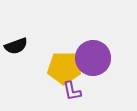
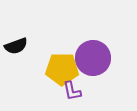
yellow pentagon: moved 2 px left, 1 px down
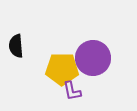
black semicircle: rotated 105 degrees clockwise
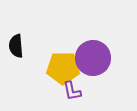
yellow pentagon: moved 1 px right, 1 px up
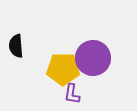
yellow pentagon: moved 1 px down
purple L-shape: moved 3 px down; rotated 20 degrees clockwise
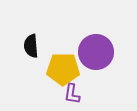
black semicircle: moved 15 px right
purple circle: moved 3 px right, 6 px up
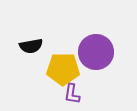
black semicircle: rotated 95 degrees counterclockwise
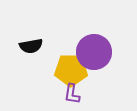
purple circle: moved 2 px left
yellow pentagon: moved 8 px right, 1 px down
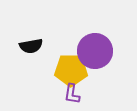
purple circle: moved 1 px right, 1 px up
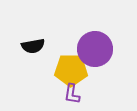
black semicircle: moved 2 px right
purple circle: moved 2 px up
